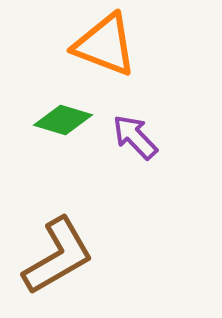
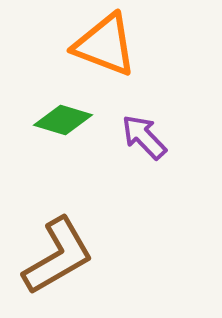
purple arrow: moved 9 px right
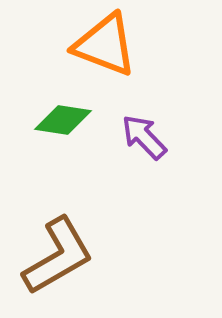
green diamond: rotated 8 degrees counterclockwise
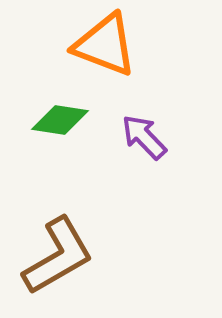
green diamond: moved 3 px left
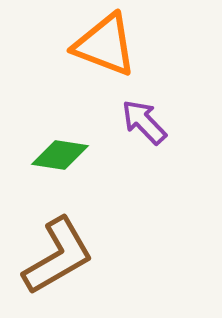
green diamond: moved 35 px down
purple arrow: moved 15 px up
